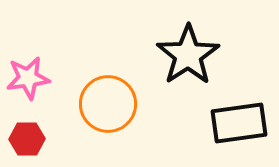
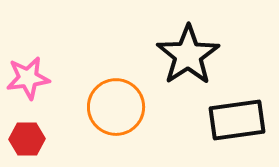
orange circle: moved 8 px right, 3 px down
black rectangle: moved 2 px left, 3 px up
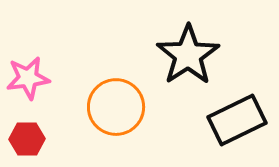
black rectangle: rotated 18 degrees counterclockwise
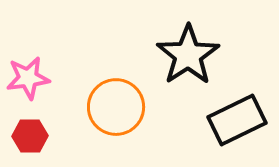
red hexagon: moved 3 px right, 3 px up
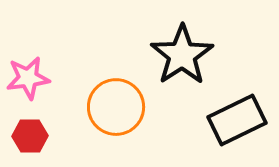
black star: moved 6 px left
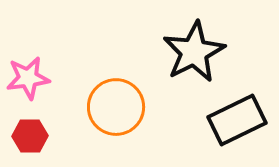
black star: moved 12 px right, 3 px up; rotated 6 degrees clockwise
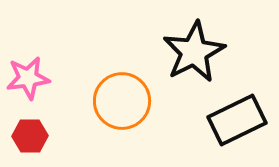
orange circle: moved 6 px right, 6 px up
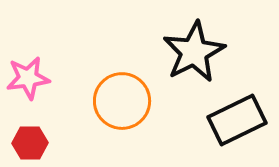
red hexagon: moved 7 px down
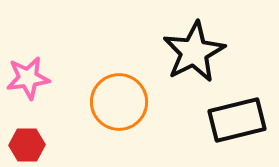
orange circle: moved 3 px left, 1 px down
black rectangle: rotated 12 degrees clockwise
red hexagon: moved 3 px left, 2 px down
